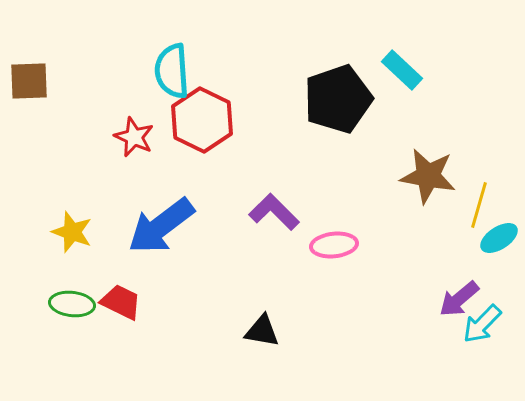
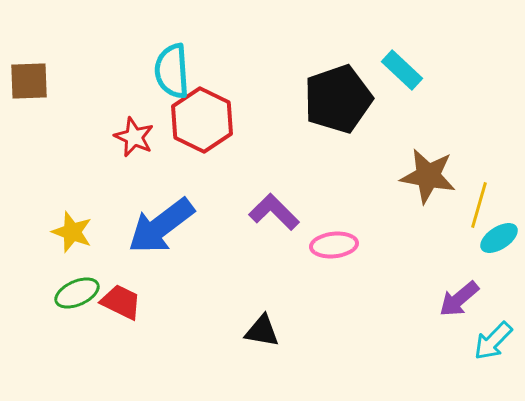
green ellipse: moved 5 px right, 11 px up; rotated 30 degrees counterclockwise
cyan arrow: moved 11 px right, 17 px down
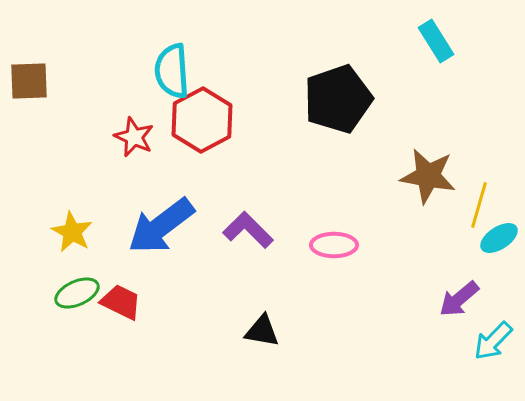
cyan rectangle: moved 34 px right, 29 px up; rotated 15 degrees clockwise
red hexagon: rotated 6 degrees clockwise
purple L-shape: moved 26 px left, 18 px down
yellow star: rotated 9 degrees clockwise
pink ellipse: rotated 6 degrees clockwise
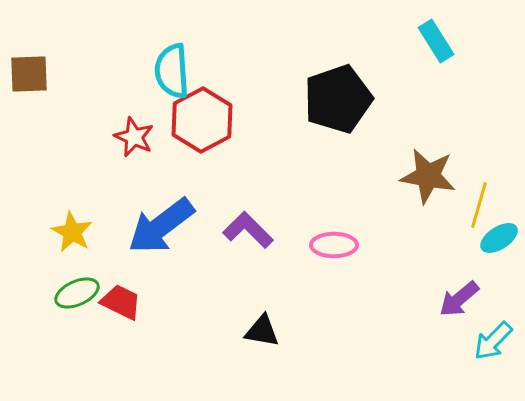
brown square: moved 7 px up
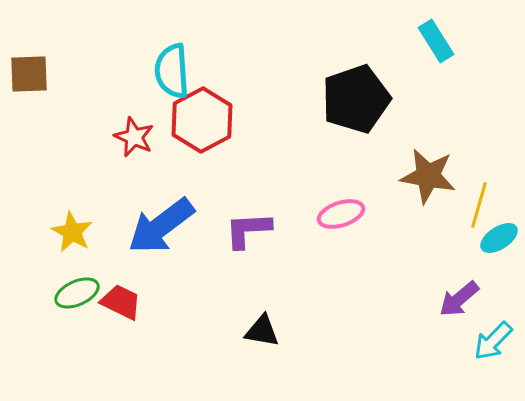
black pentagon: moved 18 px right
purple L-shape: rotated 48 degrees counterclockwise
pink ellipse: moved 7 px right, 31 px up; rotated 18 degrees counterclockwise
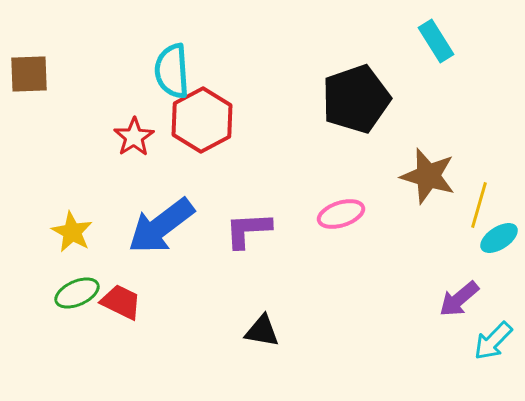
red star: rotated 15 degrees clockwise
brown star: rotated 6 degrees clockwise
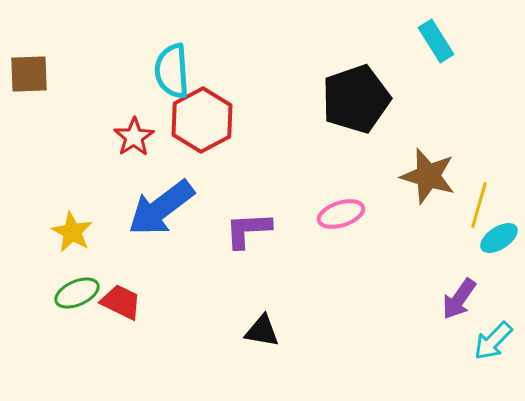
blue arrow: moved 18 px up
purple arrow: rotated 15 degrees counterclockwise
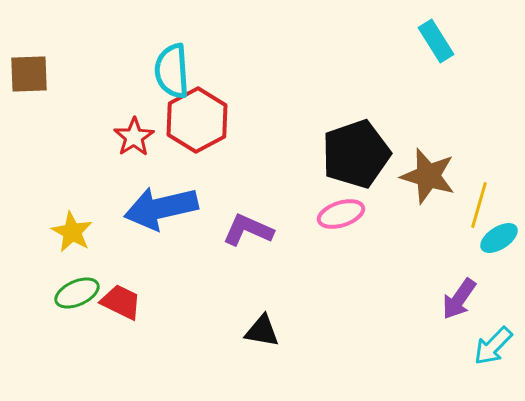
black pentagon: moved 55 px down
red hexagon: moved 5 px left
blue arrow: rotated 24 degrees clockwise
purple L-shape: rotated 27 degrees clockwise
cyan arrow: moved 5 px down
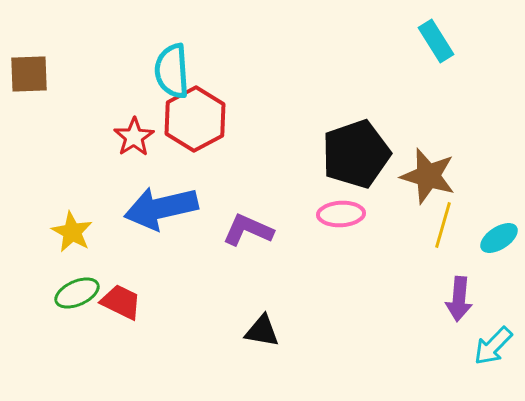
red hexagon: moved 2 px left, 1 px up
yellow line: moved 36 px left, 20 px down
pink ellipse: rotated 15 degrees clockwise
purple arrow: rotated 30 degrees counterclockwise
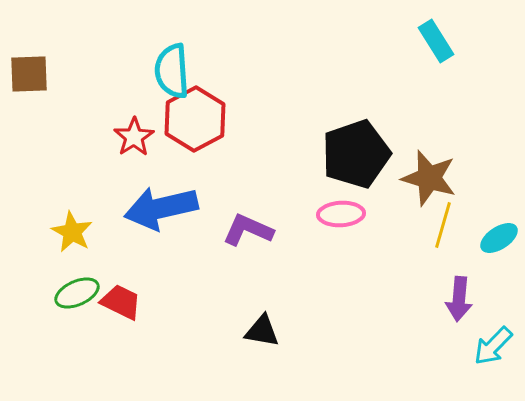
brown star: moved 1 px right, 2 px down
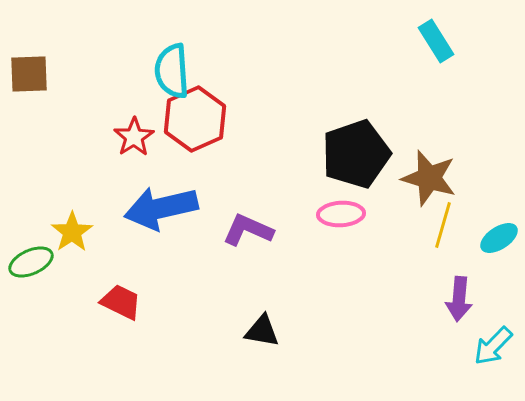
red hexagon: rotated 4 degrees clockwise
yellow star: rotated 9 degrees clockwise
green ellipse: moved 46 px left, 31 px up
